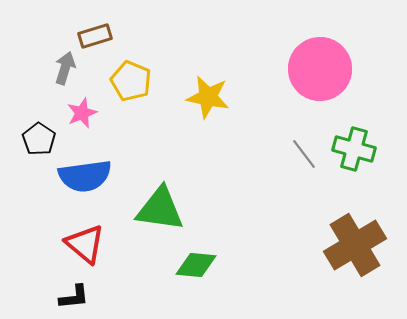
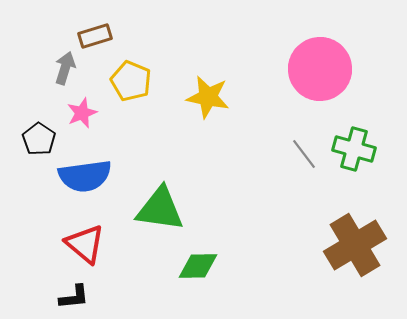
green diamond: moved 2 px right, 1 px down; rotated 6 degrees counterclockwise
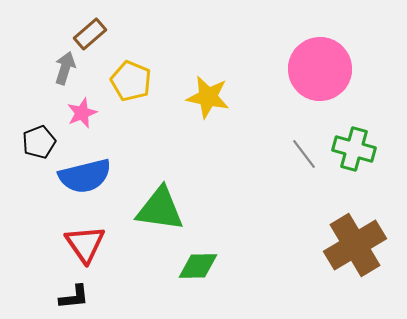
brown rectangle: moved 5 px left, 2 px up; rotated 24 degrees counterclockwise
black pentagon: moved 3 px down; rotated 16 degrees clockwise
blue semicircle: rotated 6 degrees counterclockwise
red triangle: rotated 15 degrees clockwise
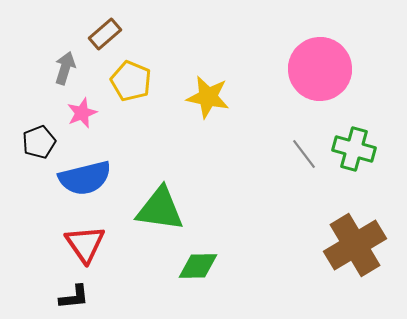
brown rectangle: moved 15 px right
blue semicircle: moved 2 px down
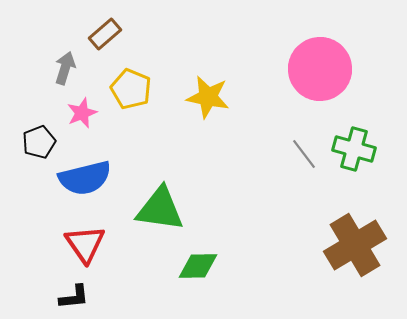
yellow pentagon: moved 8 px down
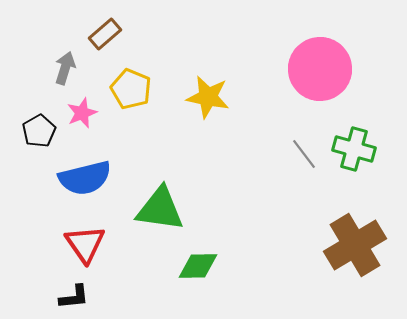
black pentagon: moved 11 px up; rotated 8 degrees counterclockwise
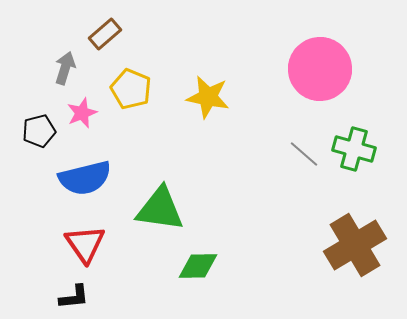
black pentagon: rotated 16 degrees clockwise
gray line: rotated 12 degrees counterclockwise
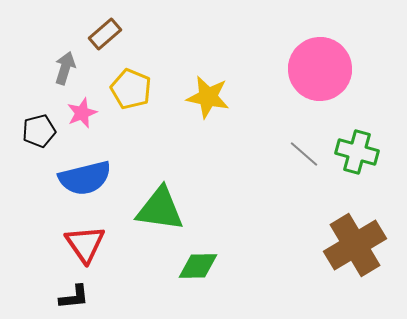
green cross: moved 3 px right, 3 px down
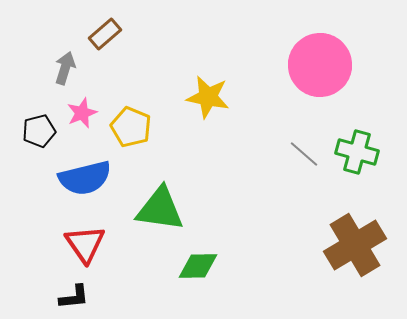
pink circle: moved 4 px up
yellow pentagon: moved 38 px down
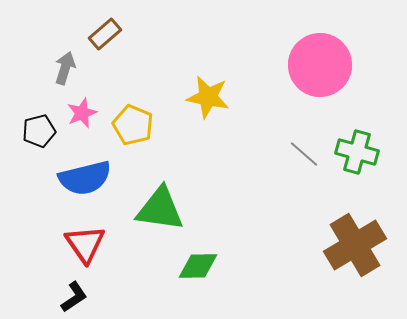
yellow pentagon: moved 2 px right, 2 px up
black L-shape: rotated 28 degrees counterclockwise
